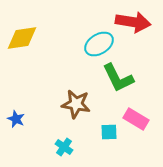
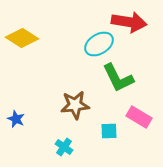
red arrow: moved 4 px left
yellow diamond: rotated 40 degrees clockwise
brown star: moved 1 px left, 1 px down; rotated 16 degrees counterclockwise
pink rectangle: moved 3 px right, 2 px up
cyan square: moved 1 px up
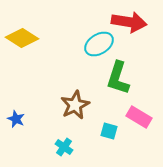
green L-shape: rotated 44 degrees clockwise
brown star: rotated 20 degrees counterclockwise
cyan square: rotated 18 degrees clockwise
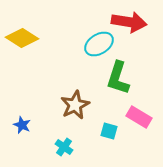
blue star: moved 6 px right, 6 px down
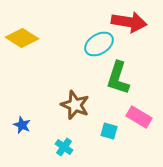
brown star: rotated 24 degrees counterclockwise
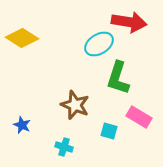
cyan cross: rotated 18 degrees counterclockwise
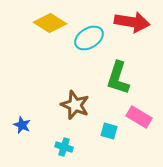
red arrow: moved 3 px right
yellow diamond: moved 28 px right, 15 px up
cyan ellipse: moved 10 px left, 6 px up
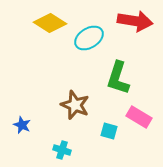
red arrow: moved 3 px right, 1 px up
cyan cross: moved 2 px left, 3 px down
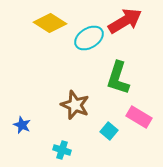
red arrow: moved 10 px left; rotated 40 degrees counterclockwise
cyan square: rotated 24 degrees clockwise
